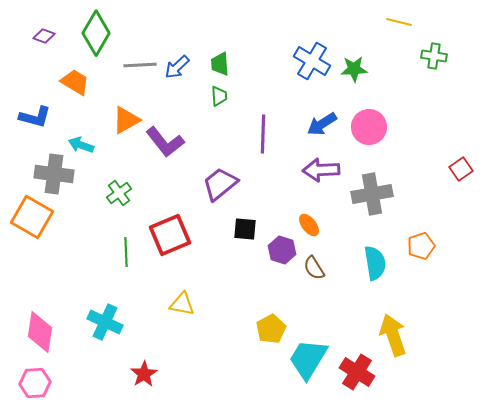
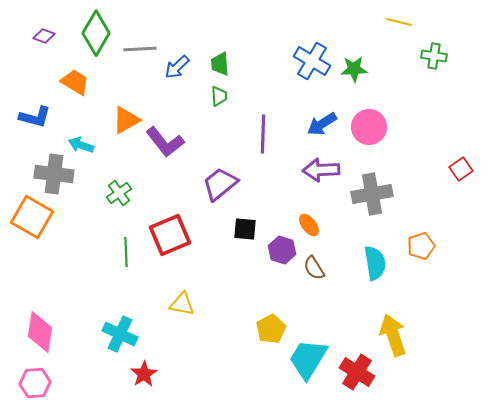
gray line at (140, 65): moved 16 px up
cyan cross at (105, 322): moved 15 px right, 12 px down
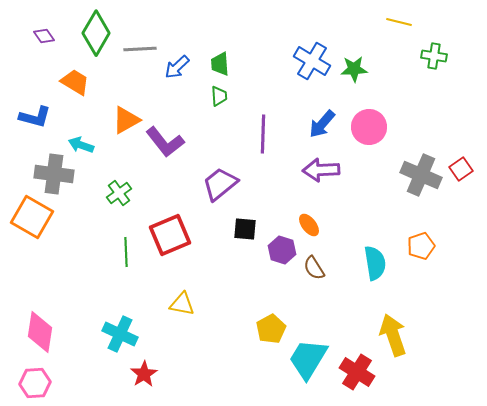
purple diamond at (44, 36): rotated 35 degrees clockwise
blue arrow at (322, 124): rotated 16 degrees counterclockwise
gray cross at (372, 194): moved 49 px right, 19 px up; rotated 33 degrees clockwise
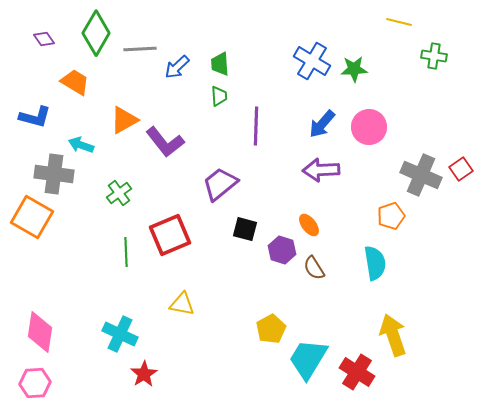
purple diamond at (44, 36): moved 3 px down
orange triangle at (126, 120): moved 2 px left
purple line at (263, 134): moved 7 px left, 8 px up
black square at (245, 229): rotated 10 degrees clockwise
orange pentagon at (421, 246): moved 30 px left, 30 px up
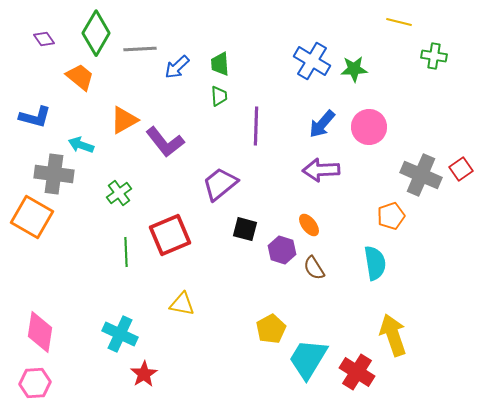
orange trapezoid at (75, 82): moved 5 px right, 5 px up; rotated 8 degrees clockwise
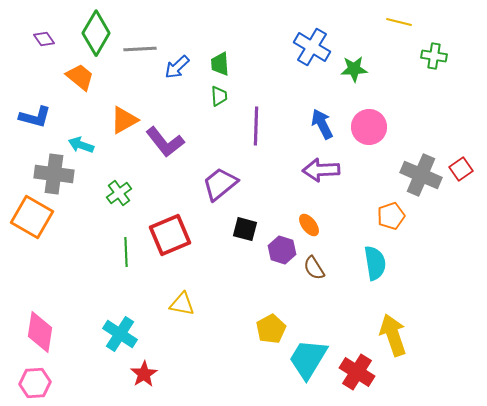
blue cross at (312, 61): moved 14 px up
blue arrow at (322, 124): rotated 112 degrees clockwise
cyan cross at (120, 334): rotated 8 degrees clockwise
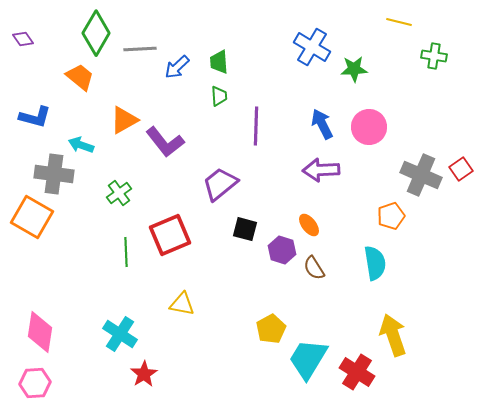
purple diamond at (44, 39): moved 21 px left
green trapezoid at (220, 64): moved 1 px left, 2 px up
